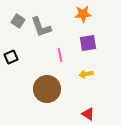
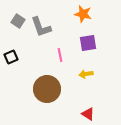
orange star: rotated 18 degrees clockwise
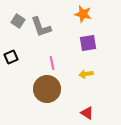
pink line: moved 8 px left, 8 px down
red triangle: moved 1 px left, 1 px up
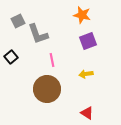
orange star: moved 1 px left, 1 px down
gray square: rotated 32 degrees clockwise
gray L-shape: moved 3 px left, 7 px down
purple square: moved 2 px up; rotated 12 degrees counterclockwise
black square: rotated 16 degrees counterclockwise
pink line: moved 3 px up
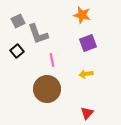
purple square: moved 2 px down
black square: moved 6 px right, 6 px up
red triangle: rotated 40 degrees clockwise
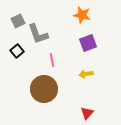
brown circle: moved 3 px left
